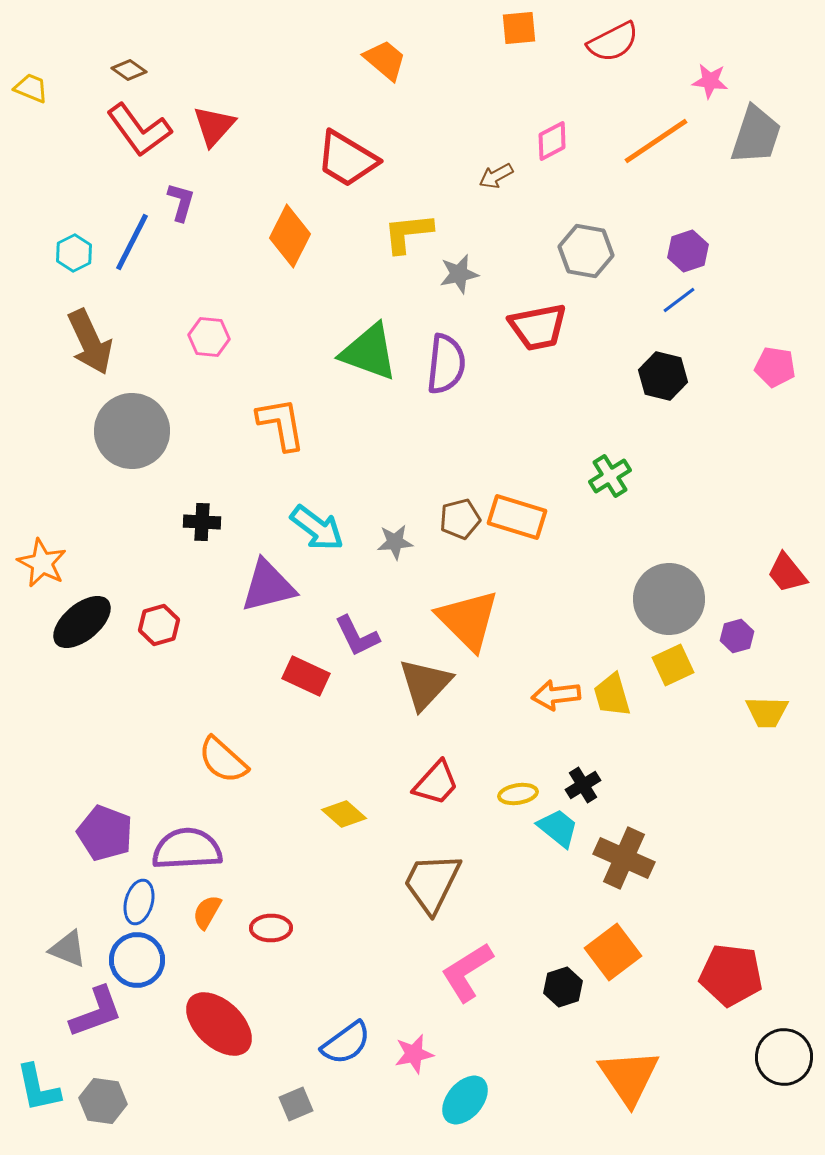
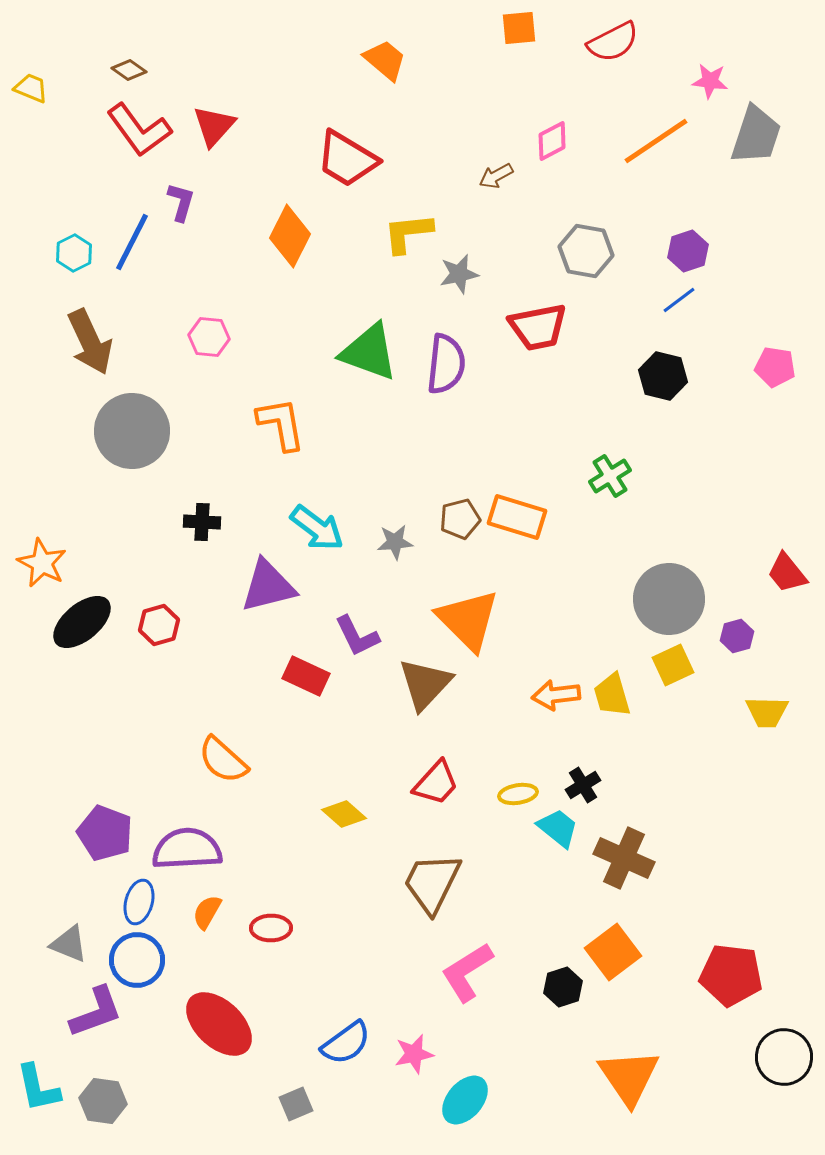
gray triangle at (68, 949): moved 1 px right, 5 px up
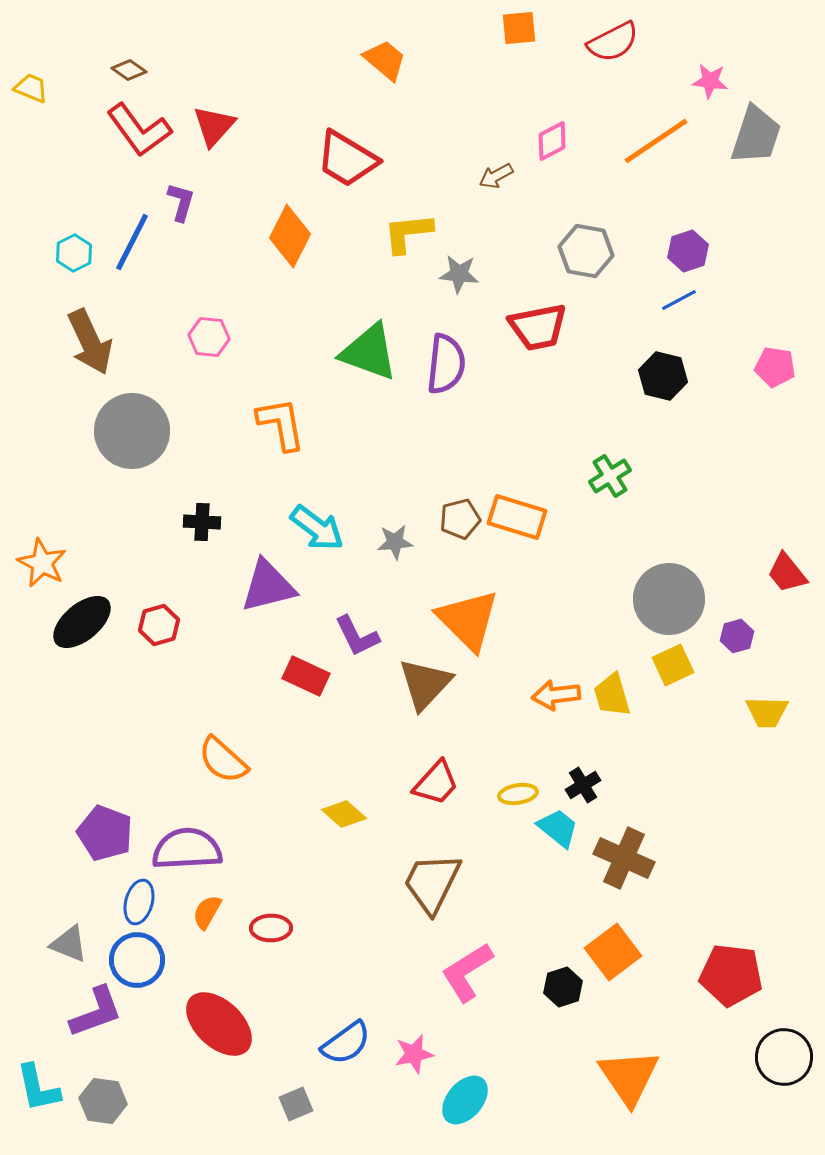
gray star at (459, 274): rotated 18 degrees clockwise
blue line at (679, 300): rotated 9 degrees clockwise
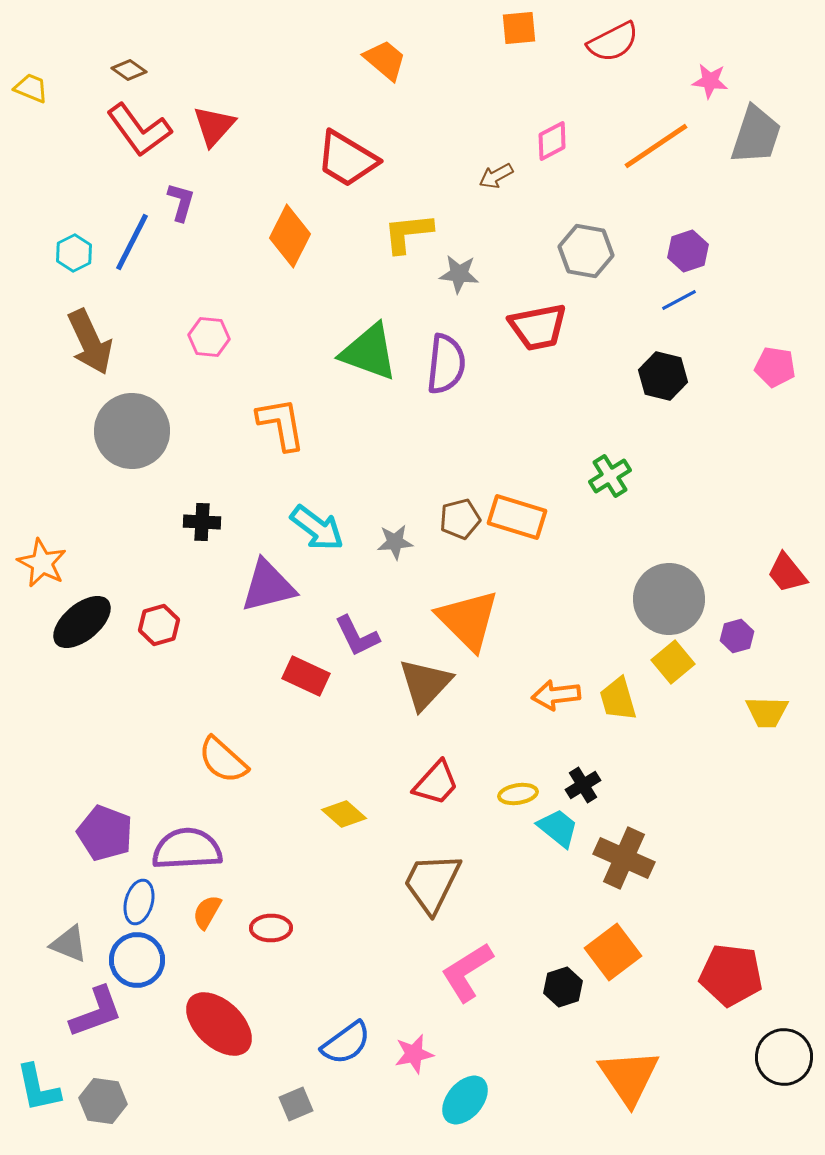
orange line at (656, 141): moved 5 px down
yellow square at (673, 665): moved 3 px up; rotated 15 degrees counterclockwise
yellow trapezoid at (612, 695): moved 6 px right, 4 px down
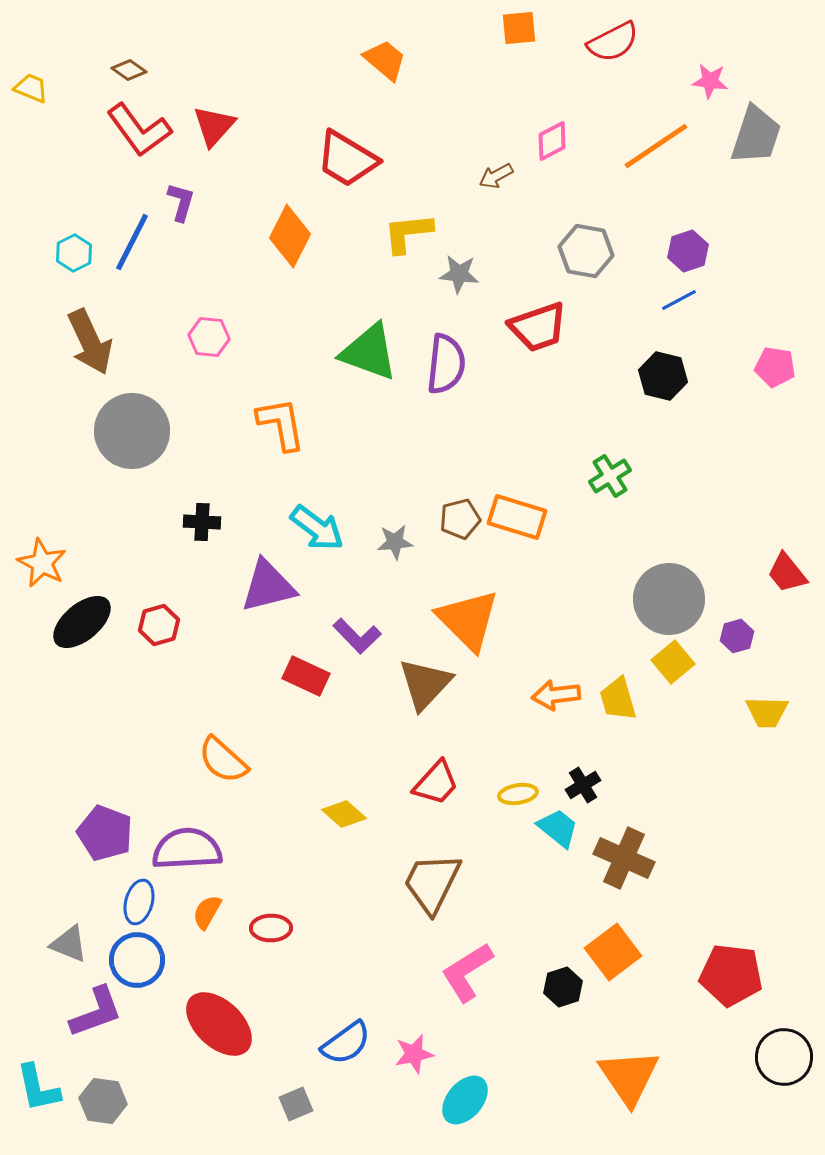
red trapezoid at (538, 327): rotated 8 degrees counterclockwise
purple L-shape at (357, 636): rotated 18 degrees counterclockwise
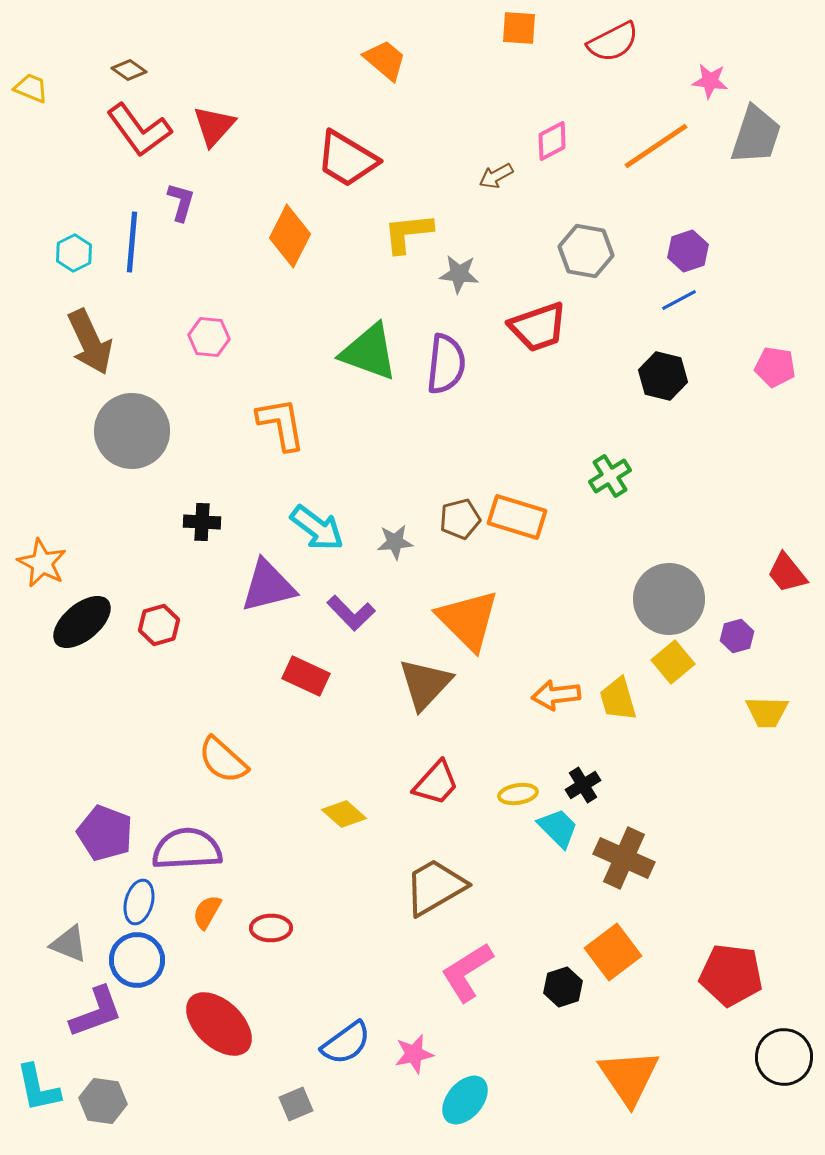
orange square at (519, 28): rotated 9 degrees clockwise
blue line at (132, 242): rotated 22 degrees counterclockwise
purple L-shape at (357, 636): moved 6 px left, 23 px up
cyan trapezoid at (558, 828): rotated 6 degrees clockwise
brown trapezoid at (432, 883): moved 3 px right, 4 px down; rotated 34 degrees clockwise
